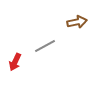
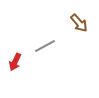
brown arrow: moved 2 px right, 1 px down; rotated 60 degrees clockwise
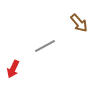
red arrow: moved 2 px left, 7 px down
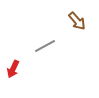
brown arrow: moved 2 px left, 2 px up
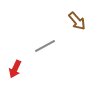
red arrow: moved 2 px right
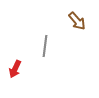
gray line: rotated 55 degrees counterclockwise
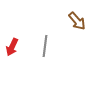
red arrow: moved 3 px left, 22 px up
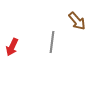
gray line: moved 7 px right, 4 px up
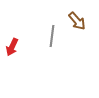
gray line: moved 6 px up
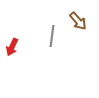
brown arrow: moved 1 px right
